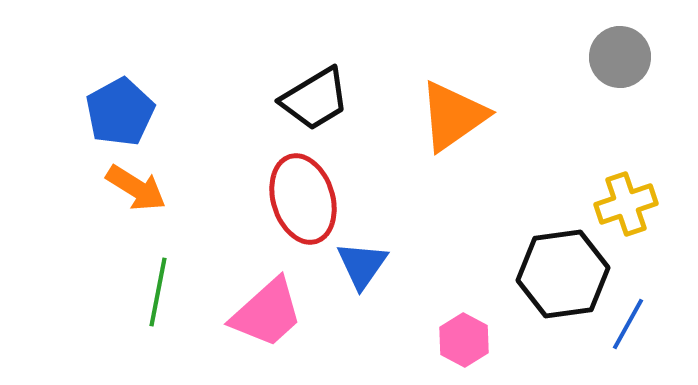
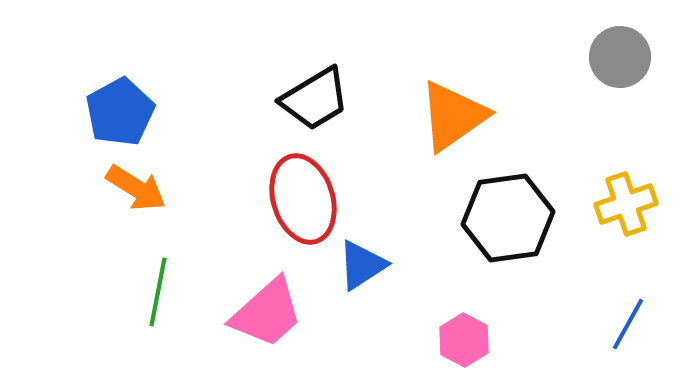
blue triangle: rotated 22 degrees clockwise
black hexagon: moved 55 px left, 56 px up
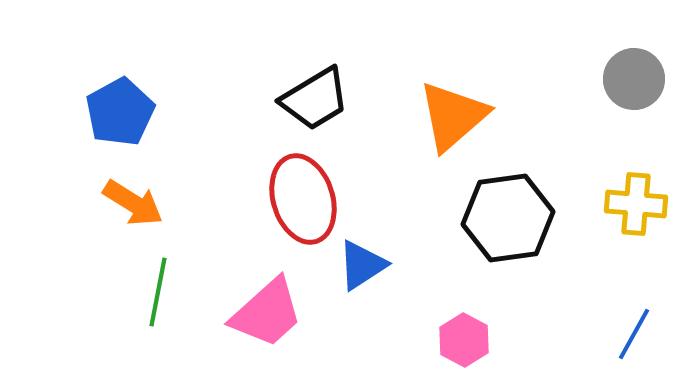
gray circle: moved 14 px right, 22 px down
orange triangle: rotated 6 degrees counterclockwise
orange arrow: moved 3 px left, 15 px down
yellow cross: moved 10 px right; rotated 24 degrees clockwise
blue line: moved 6 px right, 10 px down
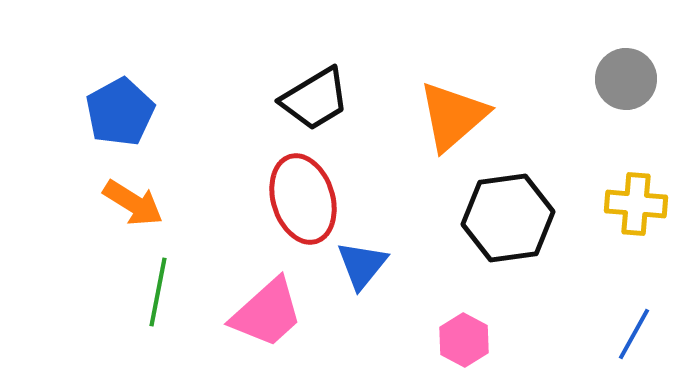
gray circle: moved 8 px left
blue triangle: rotated 18 degrees counterclockwise
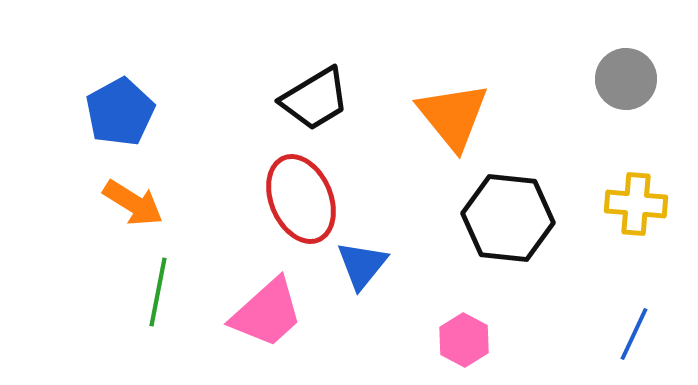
orange triangle: rotated 28 degrees counterclockwise
red ellipse: moved 2 px left; rotated 6 degrees counterclockwise
black hexagon: rotated 14 degrees clockwise
blue line: rotated 4 degrees counterclockwise
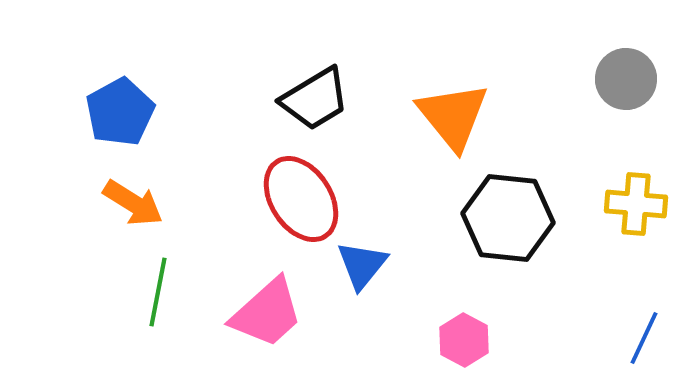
red ellipse: rotated 10 degrees counterclockwise
blue line: moved 10 px right, 4 px down
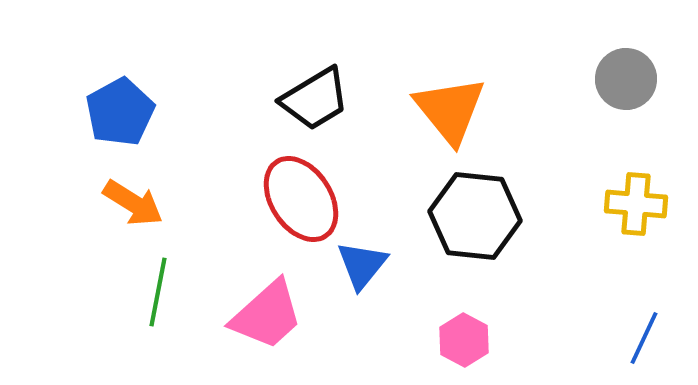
orange triangle: moved 3 px left, 6 px up
black hexagon: moved 33 px left, 2 px up
pink trapezoid: moved 2 px down
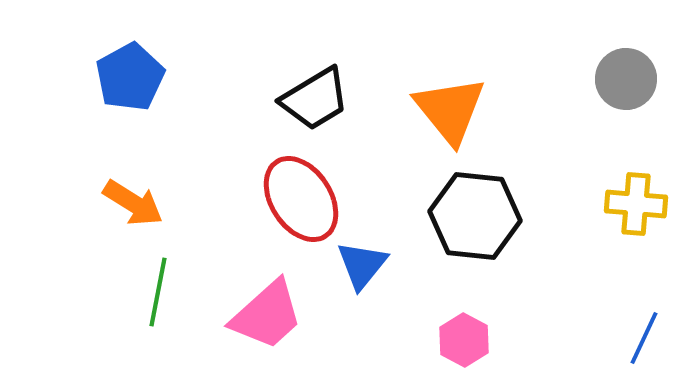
blue pentagon: moved 10 px right, 35 px up
